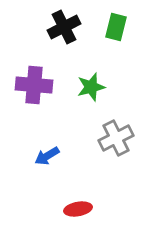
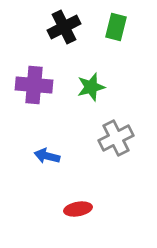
blue arrow: rotated 45 degrees clockwise
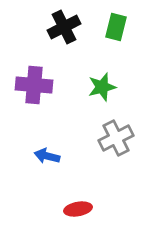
green star: moved 11 px right
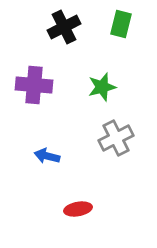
green rectangle: moved 5 px right, 3 px up
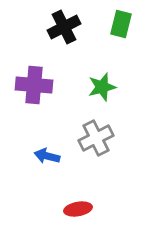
gray cross: moved 20 px left
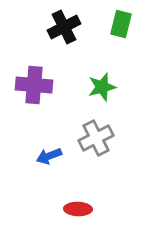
blue arrow: moved 2 px right; rotated 35 degrees counterclockwise
red ellipse: rotated 12 degrees clockwise
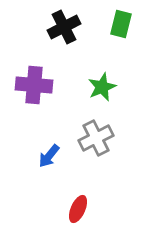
green star: rotated 8 degrees counterclockwise
blue arrow: rotated 30 degrees counterclockwise
red ellipse: rotated 68 degrees counterclockwise
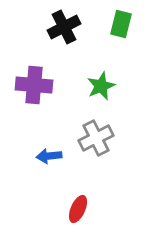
green star: moved 1 px left, 1 px up
blue arrow: rotated 45 degrees clockwise
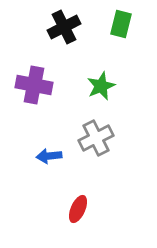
purple cross: rotated 6 degrees clockwise
